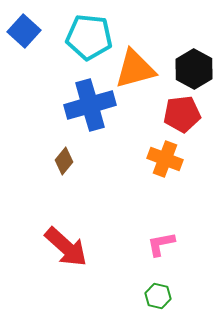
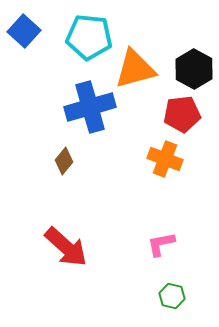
blue cross: moved 2 px down
green hexagon: moved 14 px right
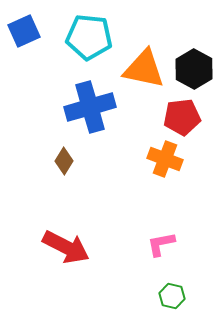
blue square: rotated 24 degrees clockwise
orange triangle: moved 9 px right; rotated 27 degrees clockwise
red pentagon: moved 3 px down
brown diamond: rotated 8 degrees counterclockwise
red arrow: rotated 15 degrees counterclockwise
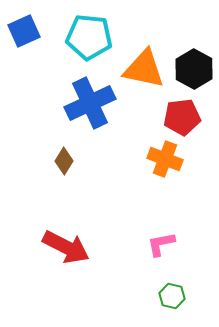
blue cross: moved 4 px up; rotated 9 degrees counterclockwise
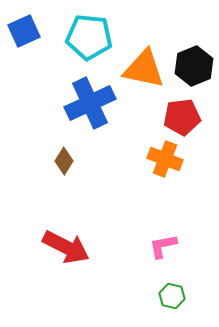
black hexagon: moved 3 px up; rotated 9 degrees clockwise
pink L-shape: moved 2 px right, 2 px down
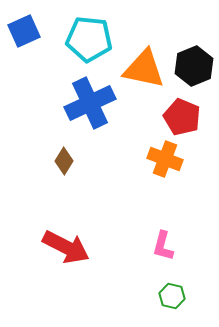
cyan pentagon: moved 2 px down
red pentagon: rotated 30 degrees clockwise
pink L-shape: rotated 64 degrees counterclockwise
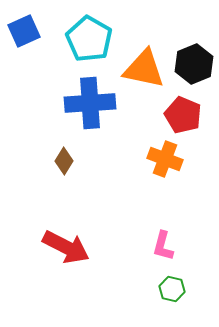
cyan pentagon: rotated 24 degrees clockwise
black hexagon: moved 2 px up
blue cross: rotated 21 degrees clockwise
red pentagon: moved 1 px right, 2 px up
green hexagon: moved 7 px up
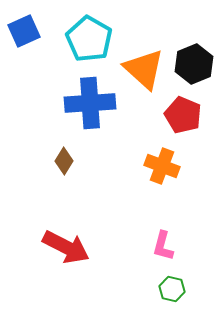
orange triangle: rotated 30 degrees clockwise
orange cross: moved 3 px left, 7 px down
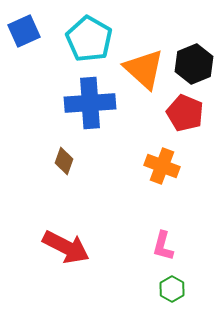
red pentagon: moved 2 px right, 2 px up
brown diamond: rotated 12 degrees counterclockwise
green hexagon: rotated 15 degrees clockwise
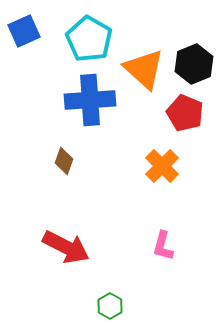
blue cross: moved 3 px up
orange cross: rotated 24 degrees clockwise
green hexagon: moved 62 px left, 17 px down
